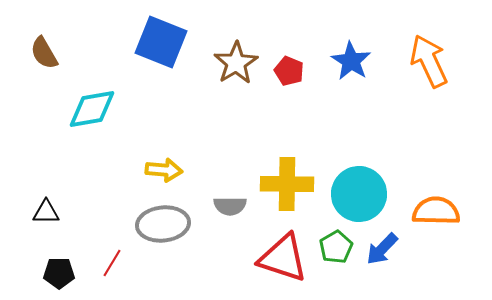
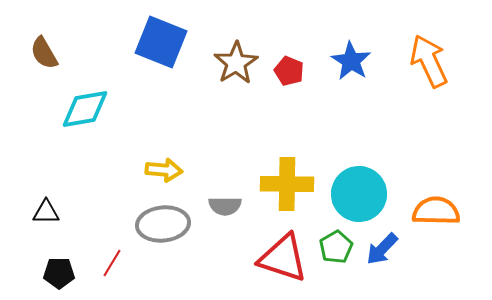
cyan diamond: moved 7 px left
gray semicircle: moved 5 px left
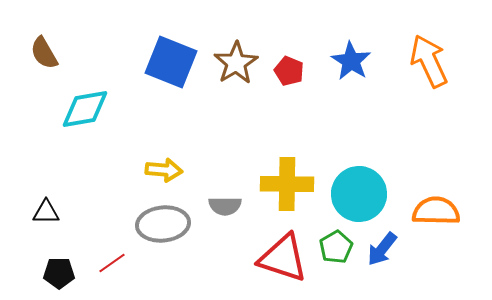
blue square: moved 10 px right, 20 px down
blue arrow: rotated 6 degrees counterclockwise
red line: rotated 24 degrees clockwise
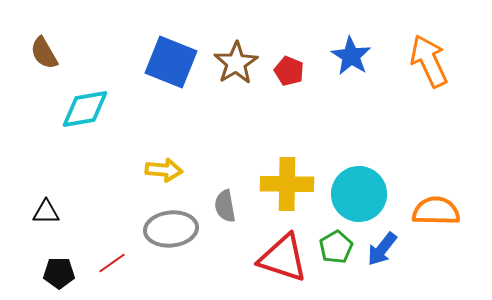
blue star: moved 5 px up
gray semicircle: rotated 80 degrees clockwise
gray ellipse: moved 8 px right, 5 px down
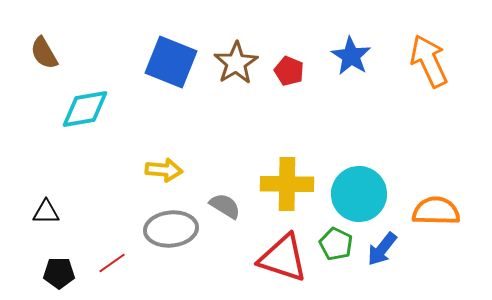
gray semicircle: rotated 132 degrees clockwise
green pentagon: moved 3 px up; rotated 16 degrees counterclockwise
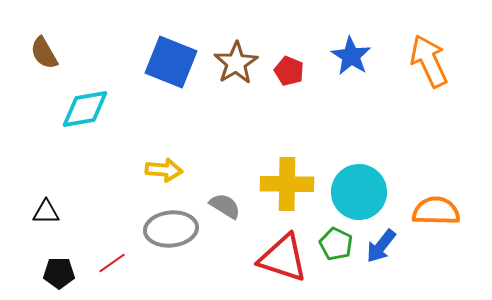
cyan circle: moved 2 px up
blue arrow: moved 1 px left, 3 px up
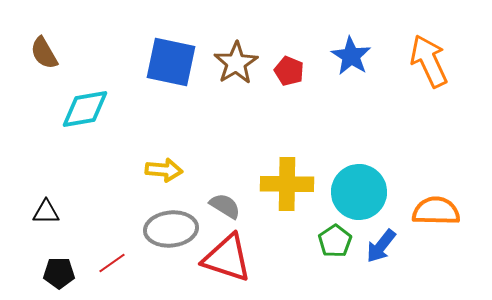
blue square: rotated 10 degrees counterclockwise
green pentagon: moved 1 px left, 3 px up; rotated 12 degrees clockwise
red triangle: moved 56 px left
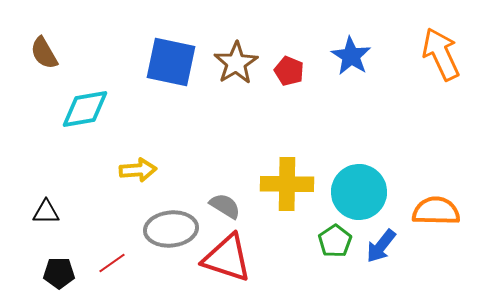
orange arrow: moved 12 px right, 7 px up
yellow arrow: moved 26 px left; rotated 9 degrees counterclockwise
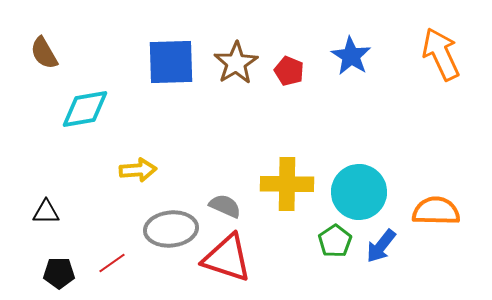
blue square: rotated 14 degrees counterclockwise
gray semicircle: rotated 8 degrees counterclockwise
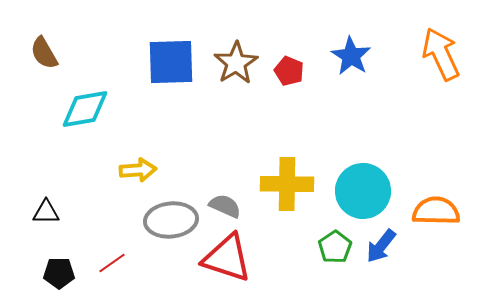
cyan circle: moved 4 px right, 1 px up
gray ellipse: moved 9 px up
green pentagon: moved 6 px down
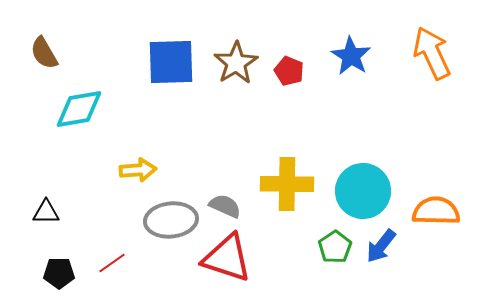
orange arrow: moved 9 px left, 1 px up
cyan diamond: moved 6 px left
